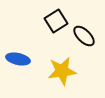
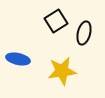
black ellipse: moved 3 px up; rotated 60 degrees clockwise
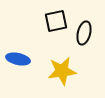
black square: rotated 20 degrees clockwise
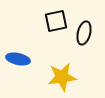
yellow star: moved 6 px down
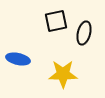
yellow star: moved 1 px right, 3 px up; rotated 8 degrees clockwise
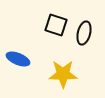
black square: moved 4 px down; rotated 30 degrees clockwise
blue ellipse: rotated 10 degrees clockwise
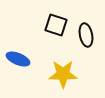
black ellipse: moved 2 px right, 2 px down; rotated 25 degrees counterclockwise
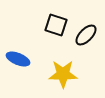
black ellipse: rotated 55 degrees clockwise
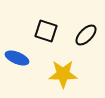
black square: moved 10 px left, 6 px down
blue ellipse: moved 1 px left, 1 px up
